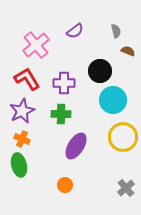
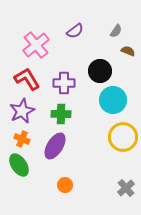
gray semicircle: rotated 48 degrees clockwise
purple ellipse: moved 21 px left
green ellipse: rotated 20 degrees counterclockwise
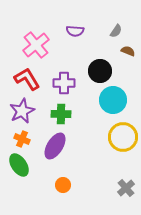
purple semicircle: rotated 42 degrees clockwise
orange circle: moved 2 px left
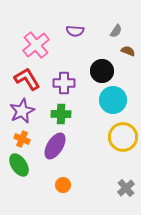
black circle: moved 2 px right
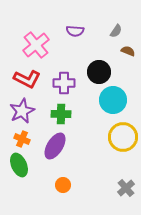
black circle: moved 3 px left, 1 px down
red L-shape: rotated 148 degrees clockwise
green ellipse: rotated 10 degrees clockwise
